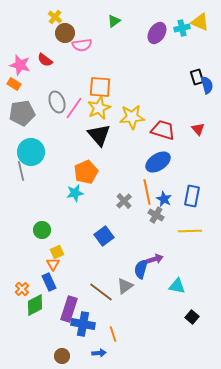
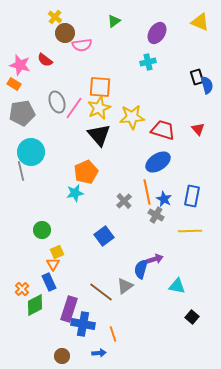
cyan cross at (182, 28): moved 34 px left, 34 px down
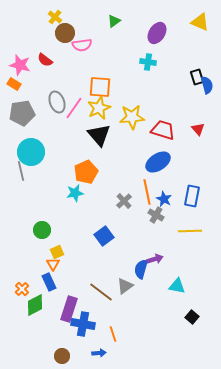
cyan cross at (148, 62): rotated 21 degrees clockwise
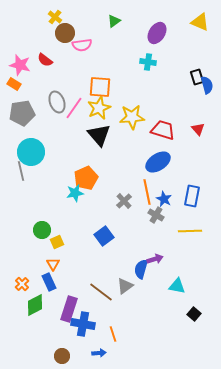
orange pentagon at (86, 172): moved 6 px down
yellow square at (57, 252): moved 10 px up
orange cross at (22, 289): moved 5 px up
black square at (192, 317): moved 2 px right, 3 px up
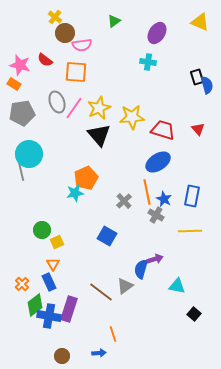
orange square at (100, 87): moved 24 px left, 15 px up
cyan circle at (31, 152): moved 2 px left, 2 px down
blue square at (104, 236): moved 3 px right; rotated 24 degrees counterclockwise
green diamond at (35, 305): rotated 10 degrees counterclockwise
blue cross at (83, 324): moved 34 px left, 8 px up
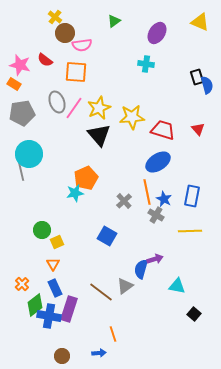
cyan cross at (148, 62): moved 2 px left, 2 px down
blue rectangle at (49, 282): moved 6 px right, 6 px down
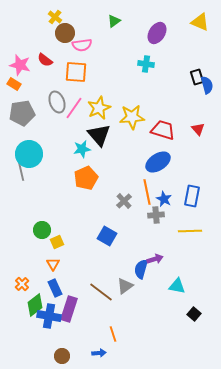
cyan star at (75, 193): moved 7 px right, 44 px up
gray cross at (156, 215): rotated 35 degrees counterclockwise
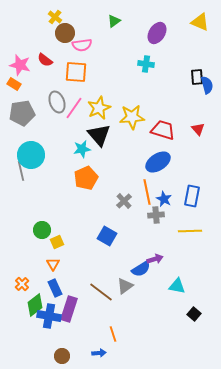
black rectangle at (197, 77): rotated 14 degrees clockwise
cyan circle at (29, 154): moved 2 px right, 1 px down
blue semicircle at (141, 269): rotated 138 degrees counterclockwise
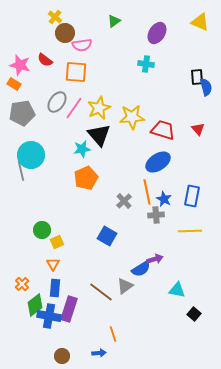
blue semicircle at (207, 85): moved 1 px left, 2 px down
gray ellipse at (57, 102): rotated 55 degrees clockwise
cyan triangle at (177, 286): moved 4 px down
blue rectangle at (55, 288): rotated 30 degrees clockwise
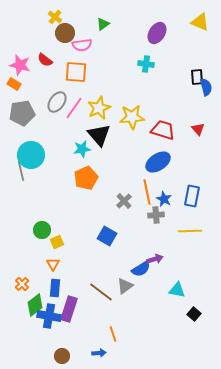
green triangle at (114, 21): moved 11 px left, 3 px down
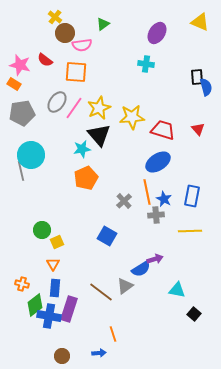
orange cross at (22, 284): rotated 32 degrees counterclockwise
